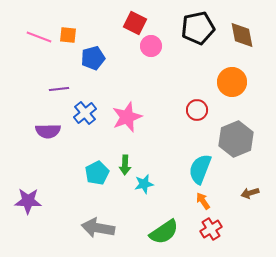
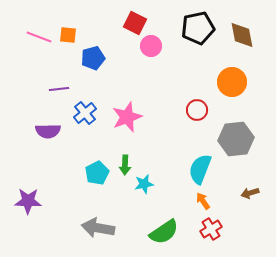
gray hexagon: rotated 16 degrees clockwise
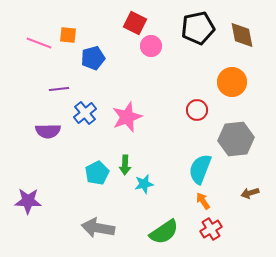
pink line: moved 6 px down
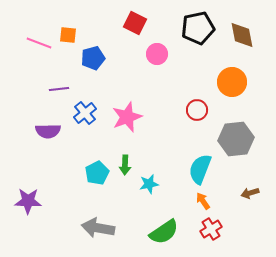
pink circle: moved 6 px right, 8 px down
cyan star: moved 5 px right
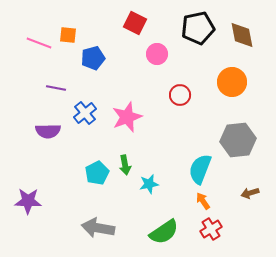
purple line: moved 3 px left, 1 px up; rotated 18 degrees clockwise
red circle: moved 17 px left, 15 px up
gray hexagon: moved 2 px right, 1 px down
green arrow: rotated 12 degrees counterclockwise
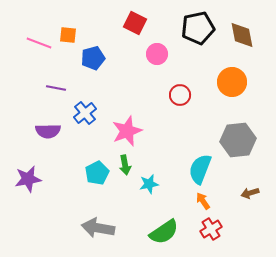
pink star: moved 14 px down
purple star: moved 22 px up; rotated 12 degrees counterclockwise
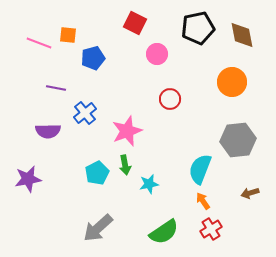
red circle: moved 10 px left, 4 px down
gray arrow: rotated 52 degrees counterclockwise
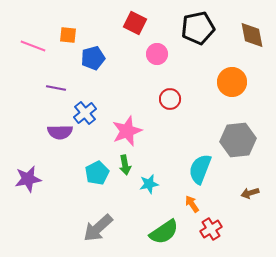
brown diamond: moved 10 px right
pink line: moved 6 px left, 3 px down
purple semicircle: moved 12 px right, 1 px down
orange arrow: moved 11 px left, 3 px down
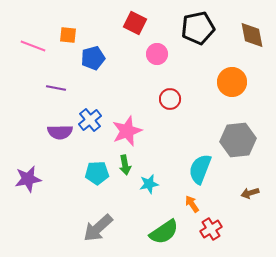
blue cross: moved 5 px right, 7 px down
cyan pentagon: rotated 25 degrees clockwise
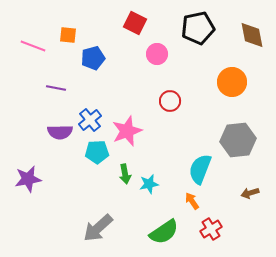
red circle: moved 2 px down
green arrow: moved 9 px down
cyan pentagon: moved 21 px up
orange arrow: moved 3 px up
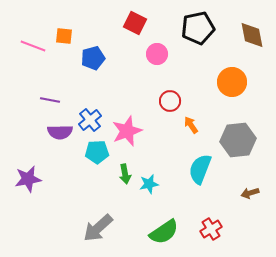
orange square: moved 4 px left, 1 px down
purple line: moved 6 px left, 12 px down
orange arrow: moved 1 px left, 76 px up
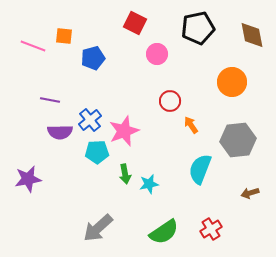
pink star: moved 3 px left
